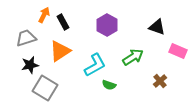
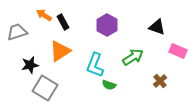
orange arrow: rotated 84 degrees counterclockwise
gray trapezoid: moved 9 px left, 6 px up
cyan L-shape: rotated 140 degrees clockwise
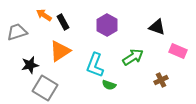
brown cross: moved 1 px right, 1 px up; rotated 16 degrees clockwise
